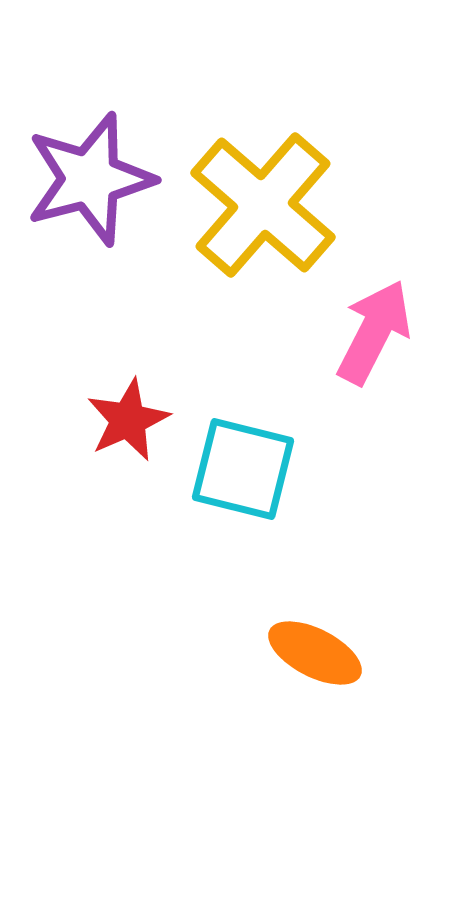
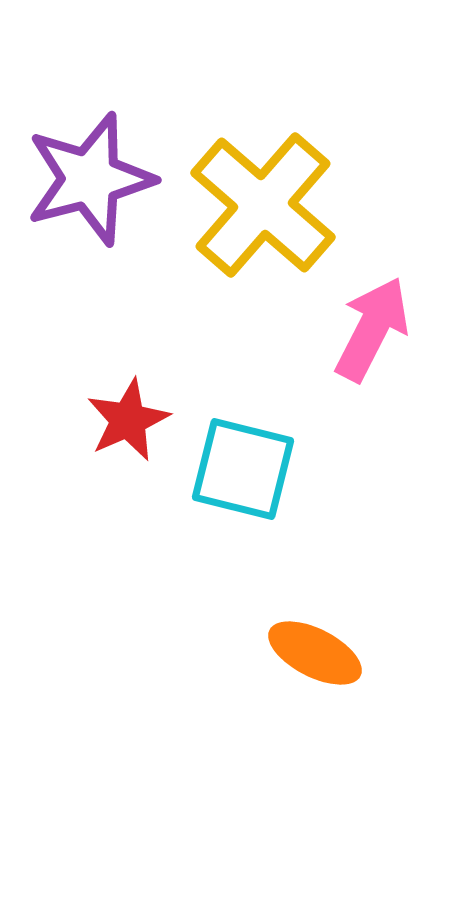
pink arrow: moved 2 px left, 3 px up
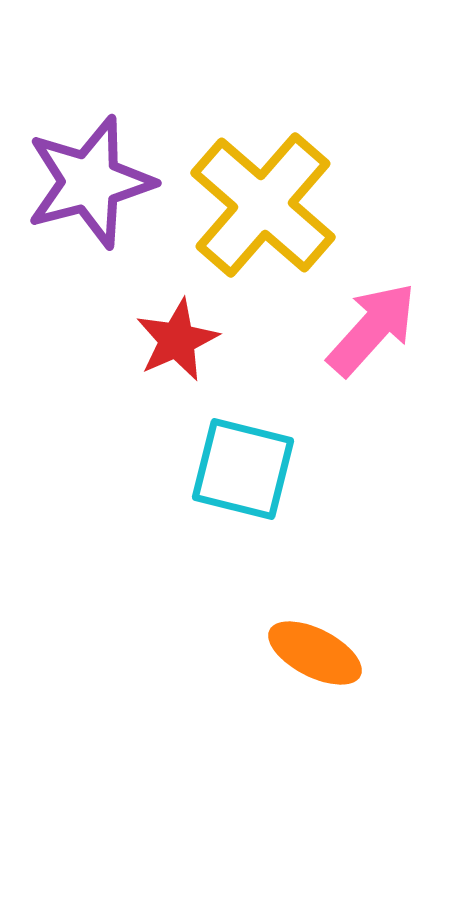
purple star: moved 3 px down
pink arrow: rotated 15 degrees clockwise
red star: moved 49 px right, 80 px up
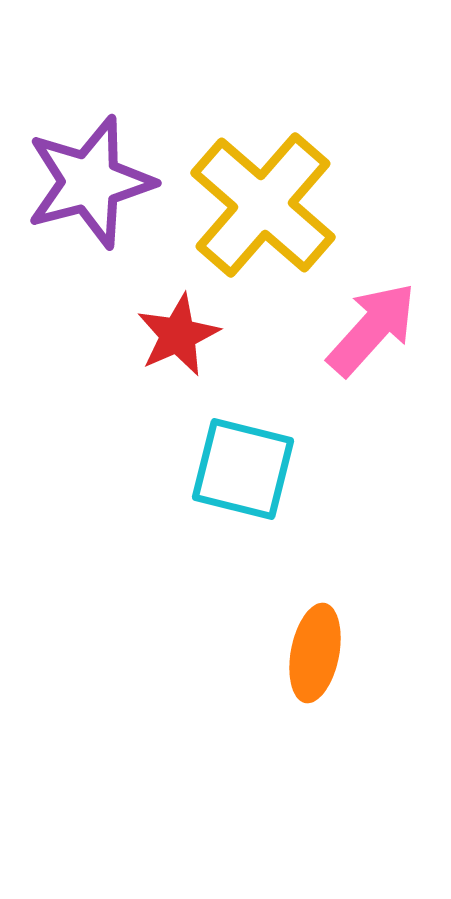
red star: moved 1 px right, 5 px up
orange ellipse: rotated 74 degrees clockwise
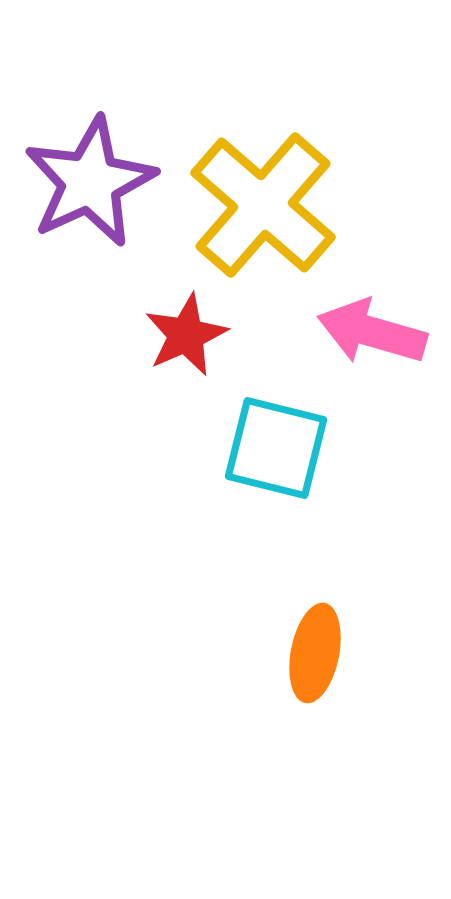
purple star: rotated 10 degrees counterclockwise
pink arrow: moved 3 px down; rotated 116 degrees counterclockwise
red star: moved 8 px right
cyan square: moved 33 px right, 21 px up
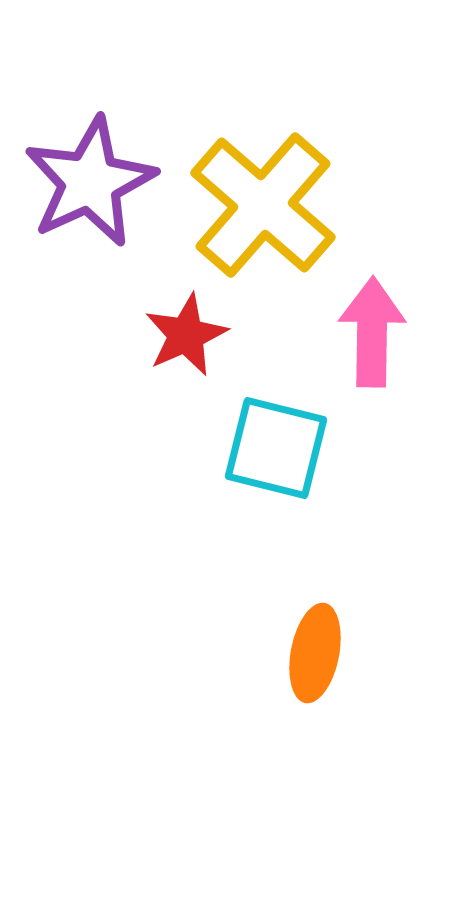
pink arrow: rotated 75 degrees clockwise
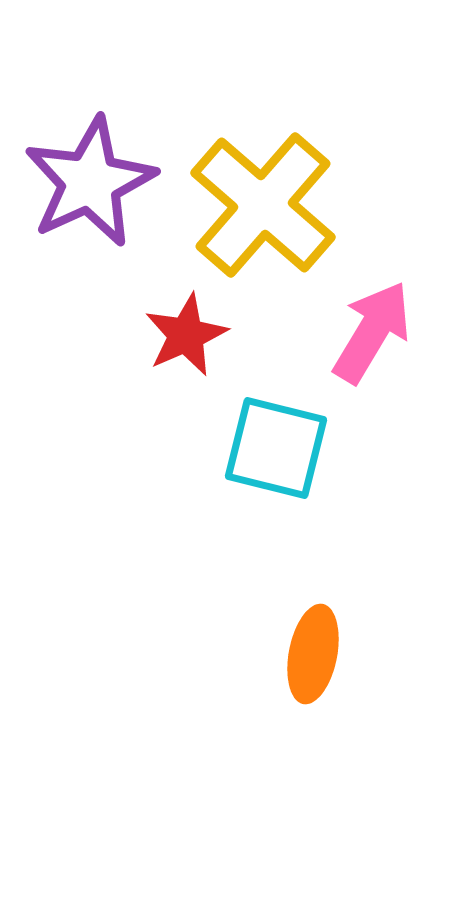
pink arrow: rotated 30 degrees clockwise
orange ellipse: moved 2 px left, 1 px down
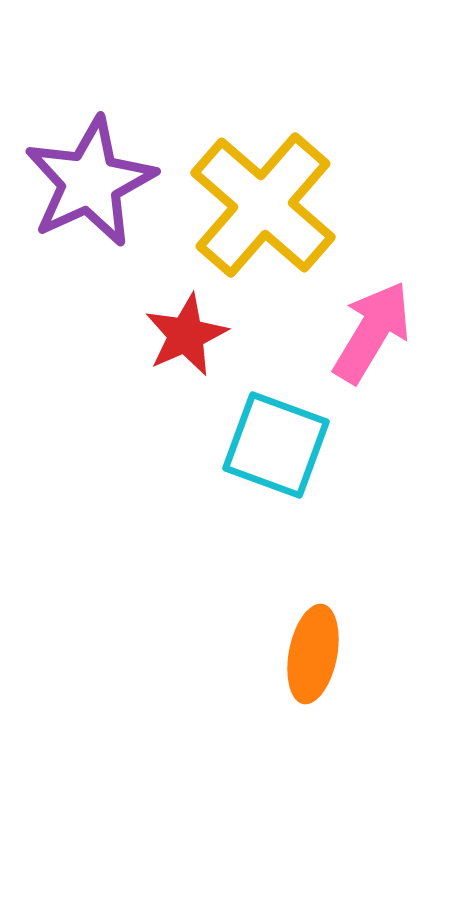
cyan square: moved 3 px up; rotated 6 degrees clockwise
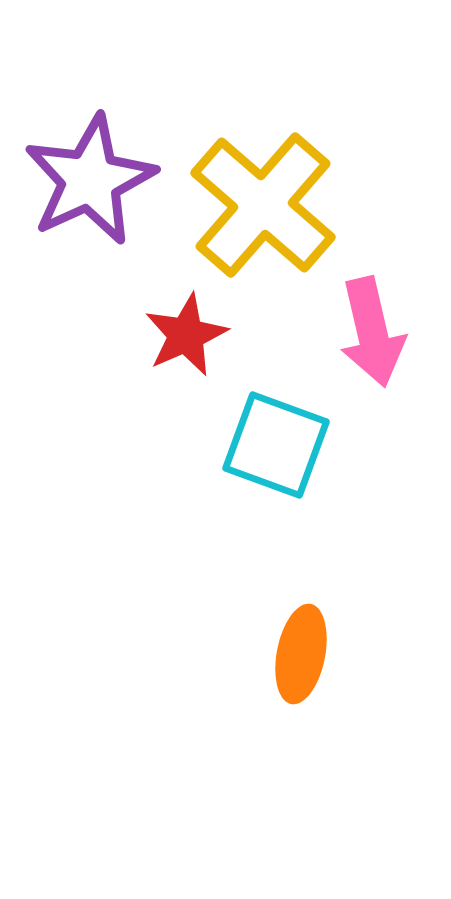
purple star: moved 2 px up
pink arrow: rotated 136 degrees clockwise
orange ellipse: moved 12 px left
